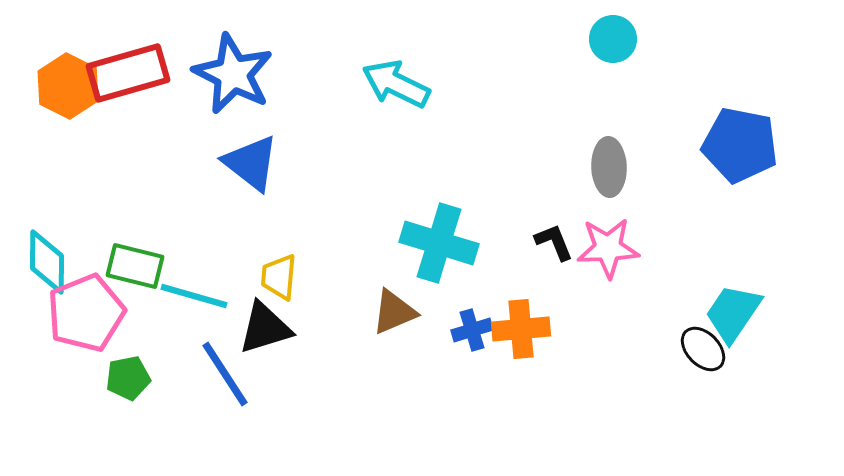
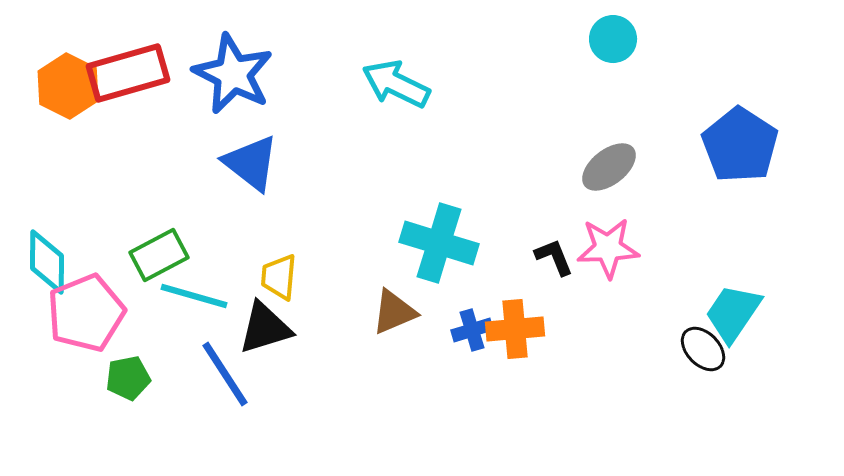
blue pentagon: rotated 22 degrees clockwise
gray ellipse: rotated 54 degrees clockwise
black L-shape: moved 15 px down
green rectangle: moved 24 px right, 11 px up; rotated 42 degrees counterclockwise
orange cross: moved 6 px left
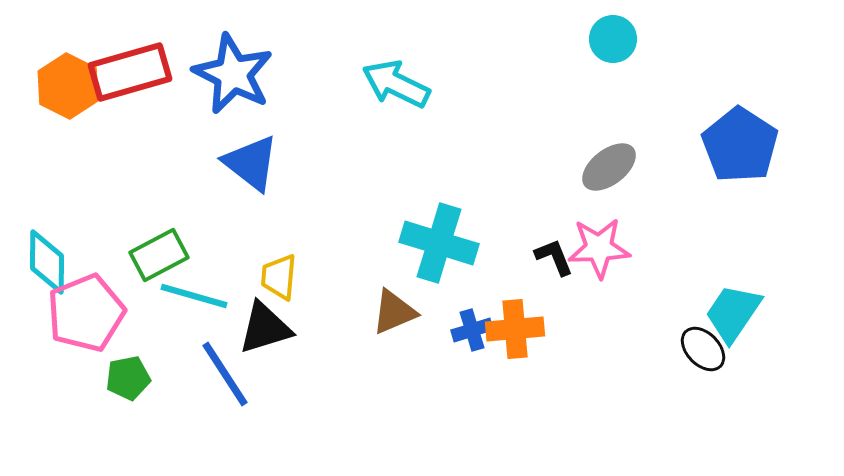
red rectangle: moved 2 px right, 1 px up
pink star: moved 9 px left
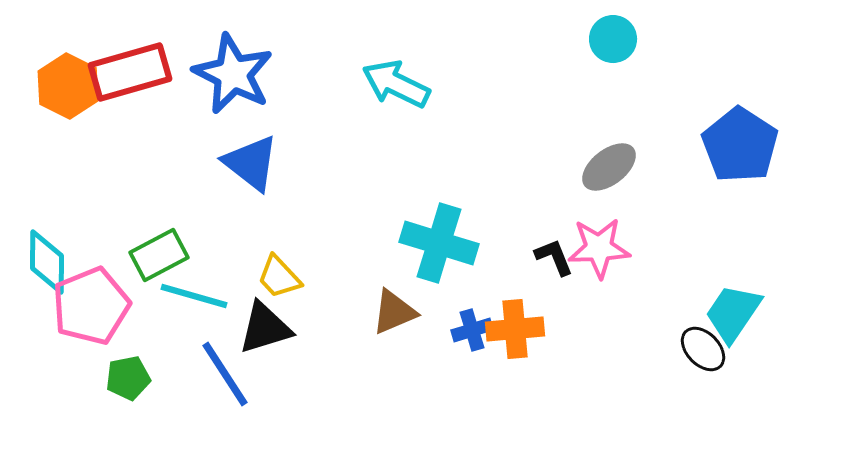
yellow trapezoid: rotated 48 degrees counterclockwise
pink pentagon: moved 5 px right, 7 px up
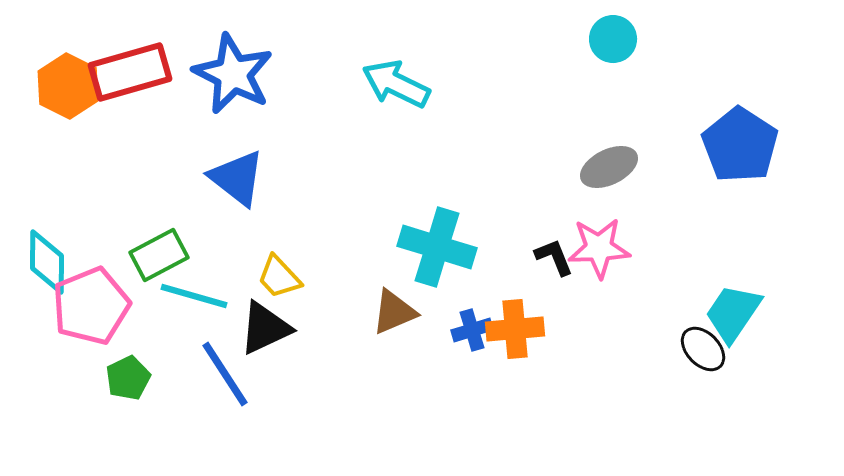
blue triangle: moved 14 px left, 15 px down
gray ellipse: rotated 12 degrees clockwise
cyan cross: moved 2 px left, 4 px down
black triangle: rotated 8 degrees counterclockwise
green pentagon: rotated 15 degrees counterclockwise
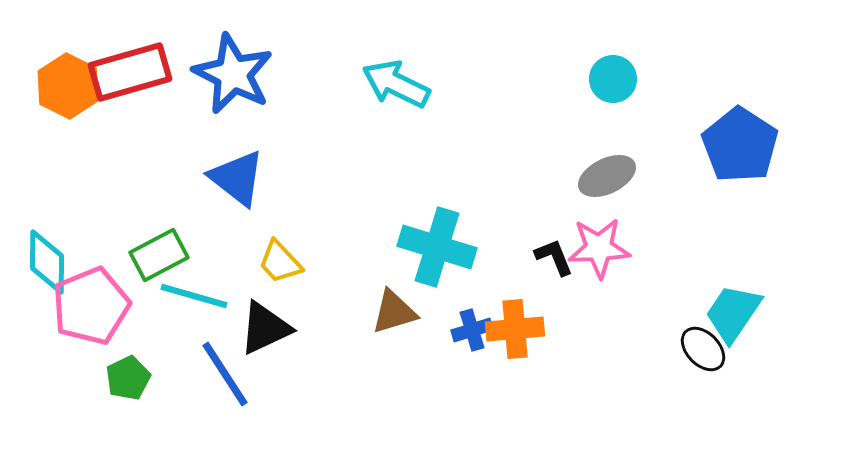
cyan circle: moved 40 px down
gray ellipse: moved 2 px left, 9 px down
yellow trapezoid: moved 1 px right, 15 px up
brown triangle: rotated 6 degrees clockwise
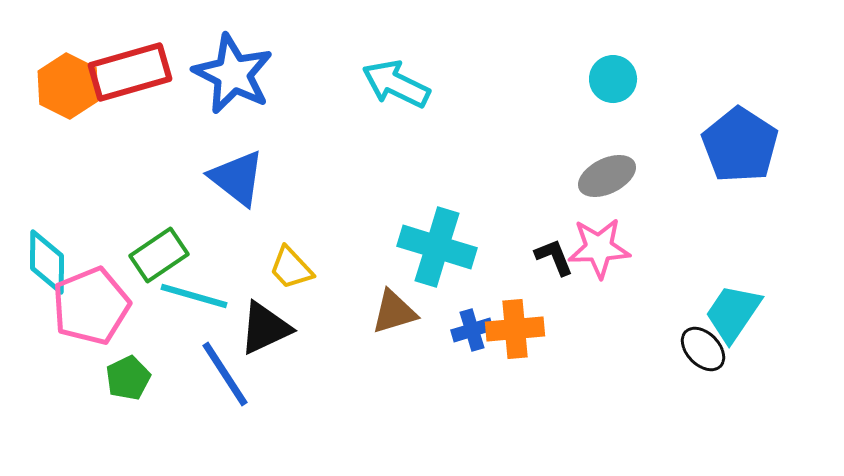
green rectangle: rotated 6 degrees counterclockwise
yellow trapezoid: moved 11 px right, 6 px down
